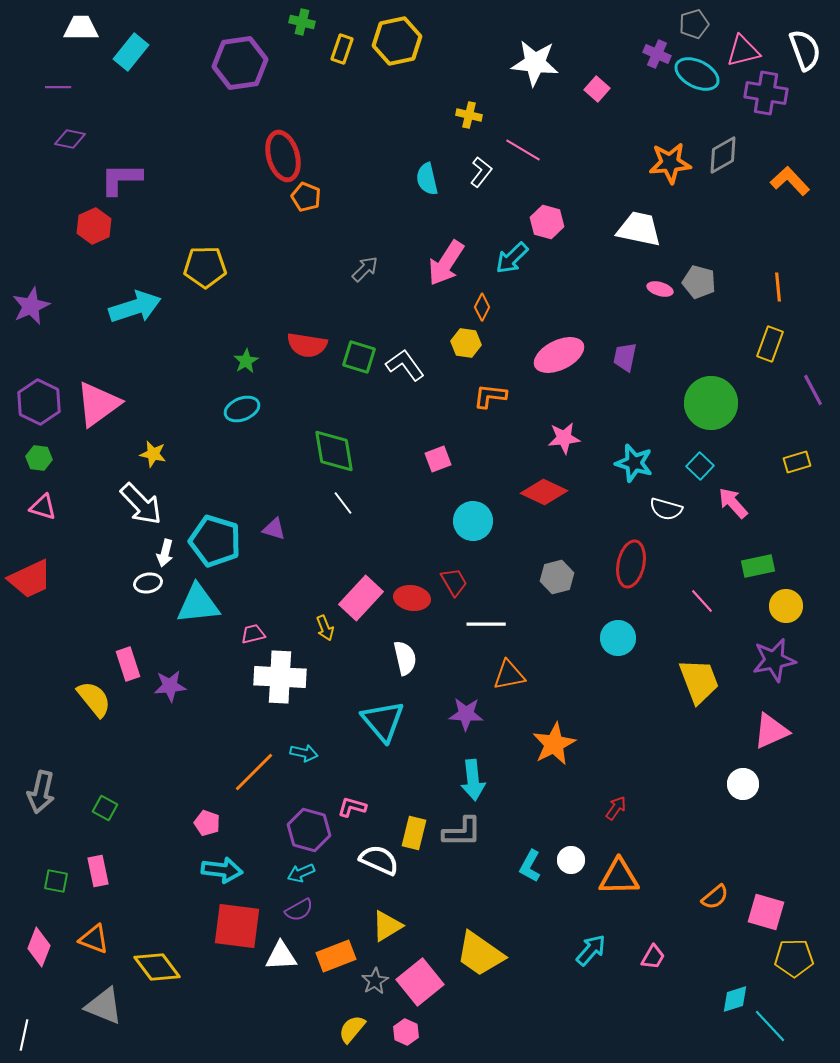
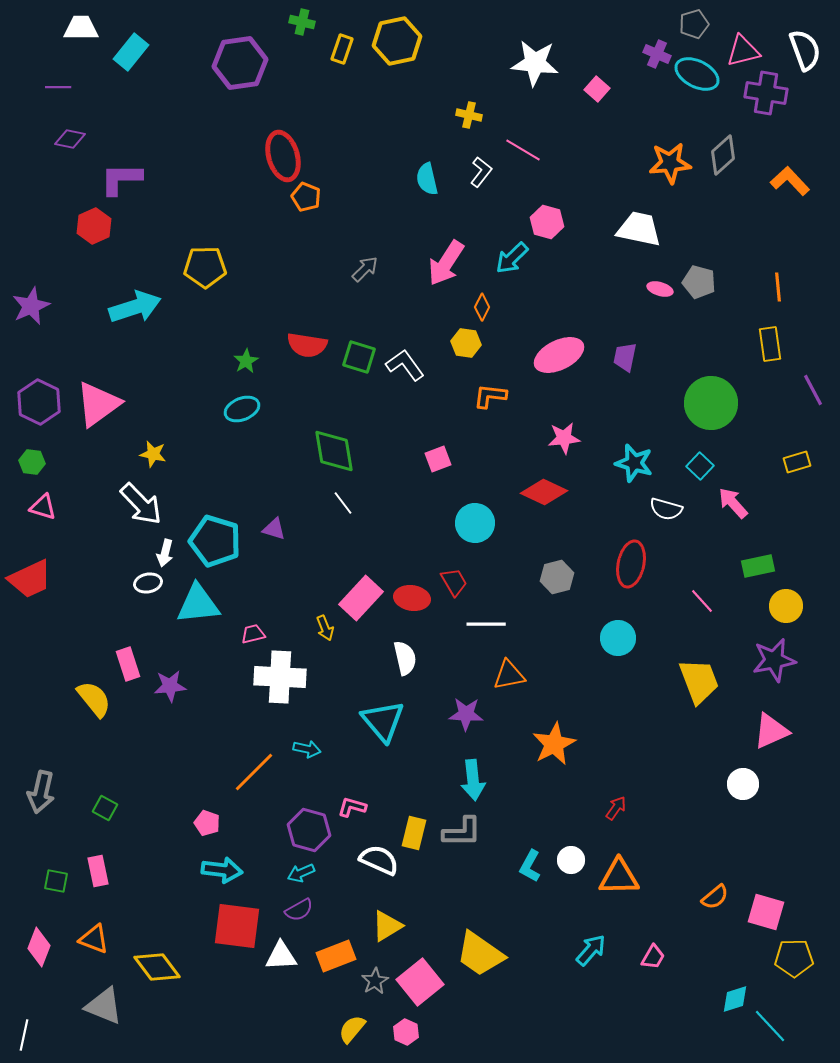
gray diamond at (723, 155): rotated 12 degrees counterclockwise
yellow rectangle at (770, 344): rotated 28 degrees counterclockwise
green hexagon at (39, 458): moved 7 px left, 4 px down
cyan circle at (473, 521): moved 2 px right, 2 px down
cyan arrow at (304, 753): moved 3 px right, 4 px up
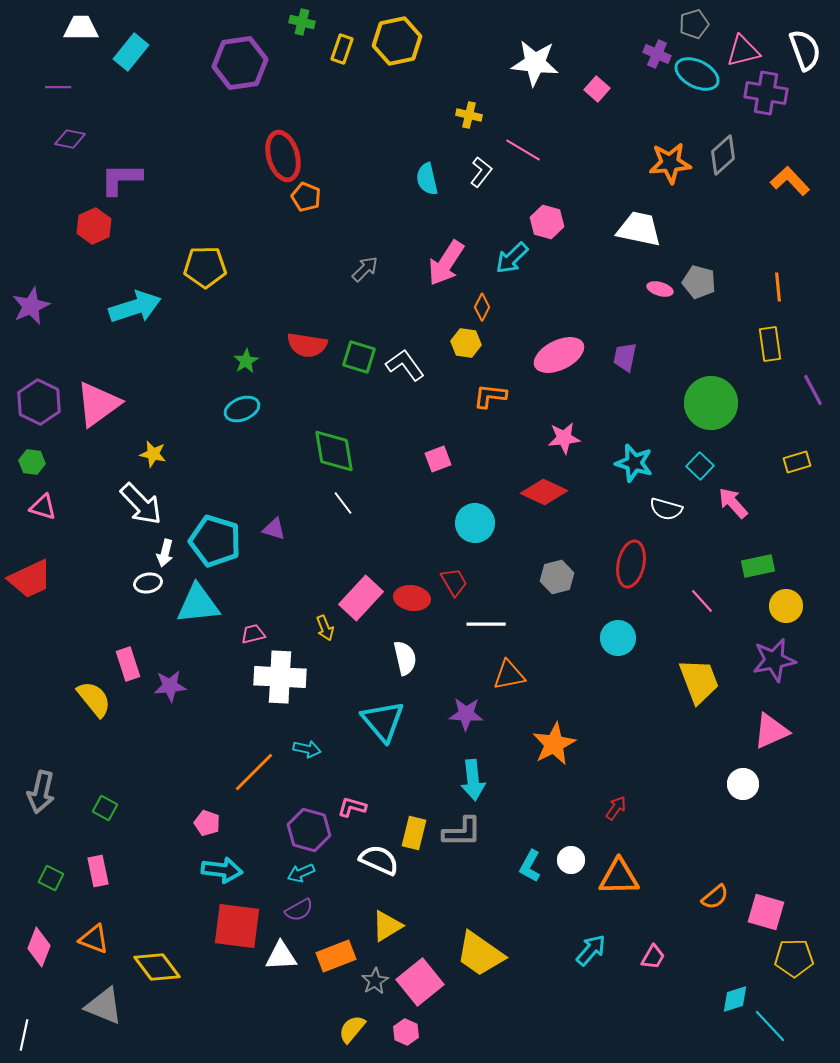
green square at (56, 881): moved 5 px left, 3 px up; rotated 15 degrees clockwise
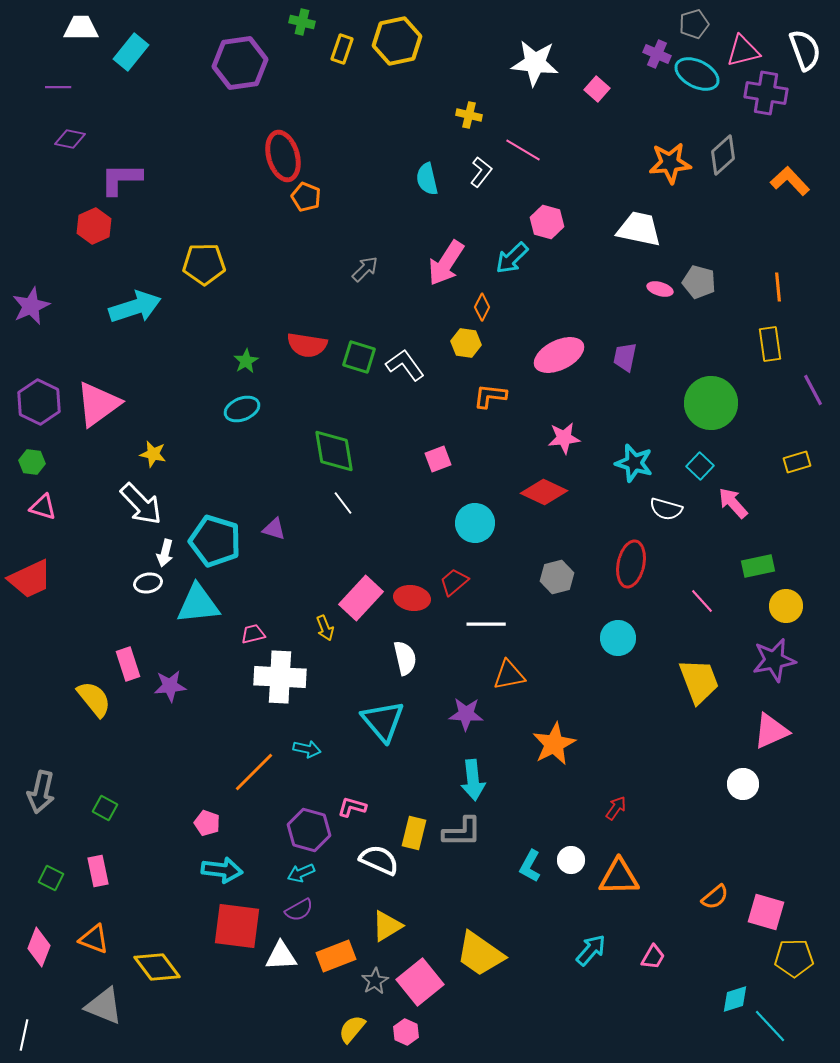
yellow pentagon at (205, 267): moved 1 px left, 3 px up
red trapezoid at (454, 582): rotated 100 degrees counterclockwise
